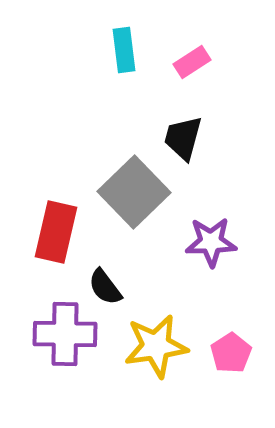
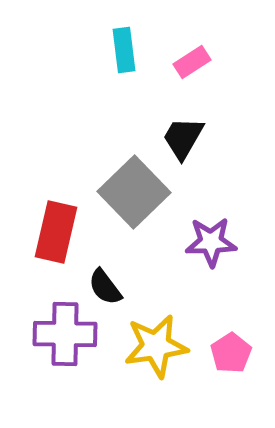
black trapezoid: rotated 15 degrees clockwise
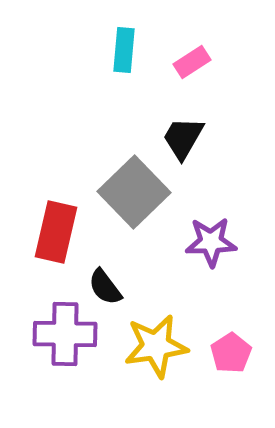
cyan rectangle: rotated 12 degrees clockwise
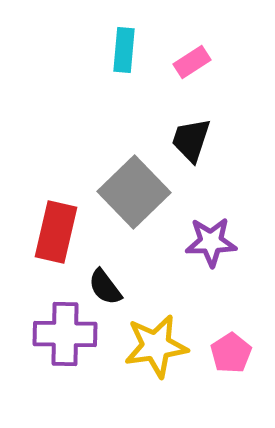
black trapezoid: moved 8 px right, 2 px down; rotated 12 degrees counterclockwise
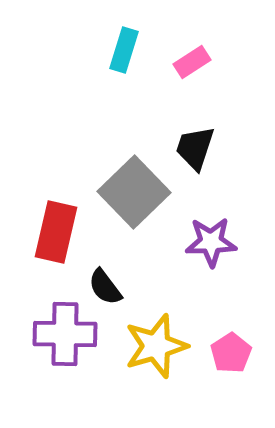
cyan rectangle: rotated 12 degrees clockwise
black trapezoid: moved 4 px right, 8 px down
yellow star: rotated 8 degrees counterclockwise
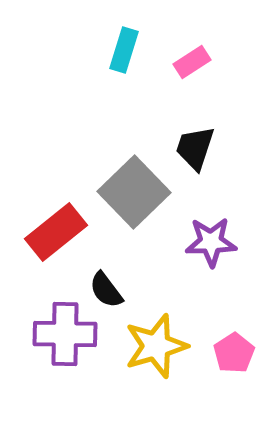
red rectangle: rotated 38 degrees clockwise
black semicircle: moved 1 px right, 3 px down
pink pentagon: moved 3 px right
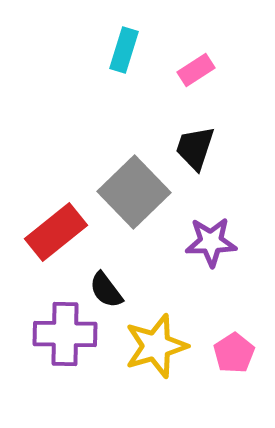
pink rectangle: moved 4 px right, 8 px down
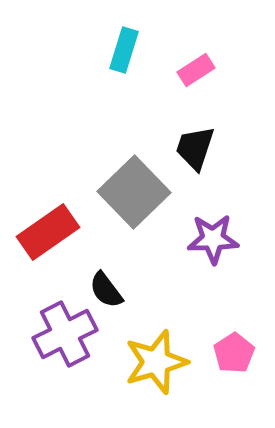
red rectangle: moved 8 px left; rotated 4 degrees clockwise
purple star: moved 2 px right, 3 px up
purple cross: rotated 28 degrees counterclockwise
yellow star: moved 16 px down
